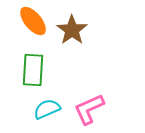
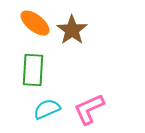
orange ellipse: moved 2 px right, 2 px down; rotated 12 degrees counterclockwise
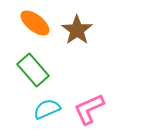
brown star: moved 5 px right
green rectangle: rotated 44 degrees counterclockwise
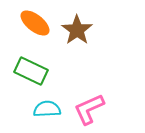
green rectangle: moved 2 px left, 1 px down; rotated 24 degrees counterclockwise
cyan semicircle: rotated 20 degrees clockwise
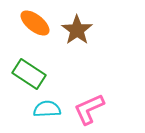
green rectangle: moved 2 px left, 3 px down; rotated 8 degrees clockwise
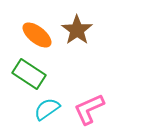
orange ellipse: moved 2 px right, 12 px down
cyan semicircle: rotated 32 degrees counterclockwise
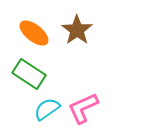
orange ellipse: moved 3 px left, 2 px up
pink L-shape: moved 6 px left, 1 px up
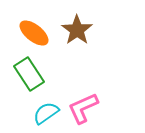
green rectangle: rotated 24 degrees clockwise
cyan semicircle: moved 1 px left, 4 px down
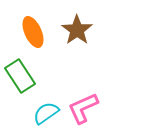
orange ellipse: moved 1 px left, 1 px up; rotated 28 degrees clockwise
green rectangle: moved 9 px left, 2 px down
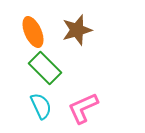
brown star: rotated 20 degrees clockwise
green rectangle: moved 25 px right, 8 px up; rotated 12 degrees counterclockwise
cyan semicircle: moved 5 px left, 7 px up; rotated 100 degrees clockwise
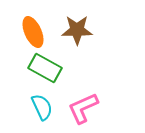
brown star: rotated 16 degrees clockwise
green rectangle: rotated 16 degrees counterclockwise
cyan semicircle: moved 1 px right, 1 px down
